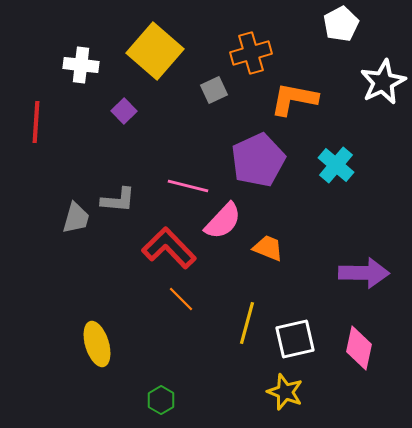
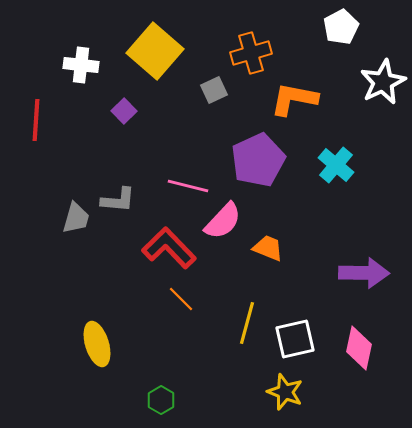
white pentagon: moved 3 px down
red line: moved 2 px up
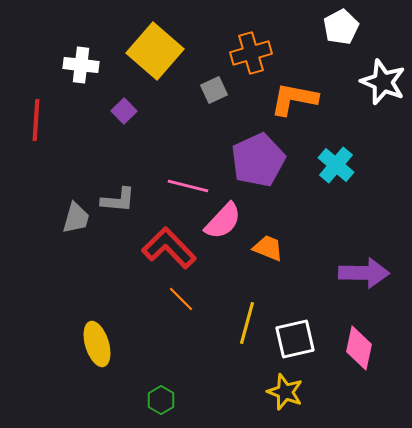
white star: rotated 24 degrees counterclockwise
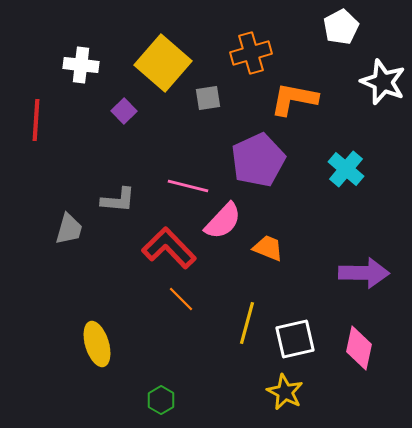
yellow square: moved 8 px right, 12 px down
gray square: moved 6 px left, 8 px down; rotated 16 degrees clockwise
cyan cross: moved 10 px right, 4 px down
gray trapezoid: moved 7 px left, 11 px down
yellow star: rotated 6 degrees clockwise
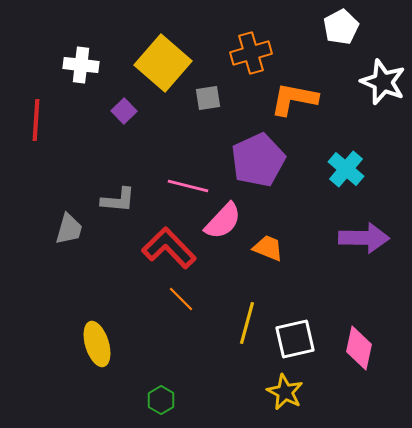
purple arrow: moved 35 px up
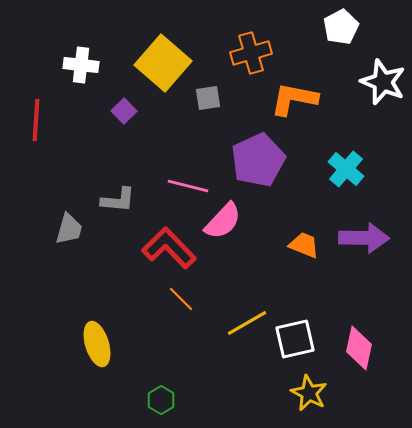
orange trapezoid: moved 36 px right, 3 px up
yellow line: rotated 45 degrees clockwise
yellow star: moved 24 px right, 1 px down
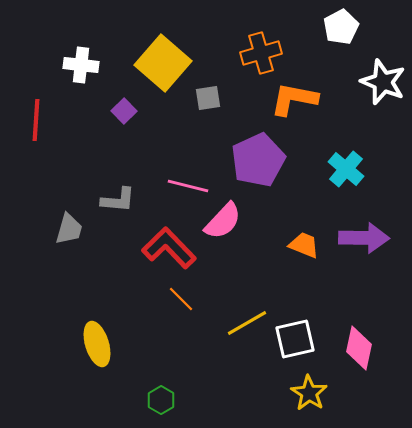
orange cross: moved 10 px right
yellow star: rotated 6 degrees clockwise
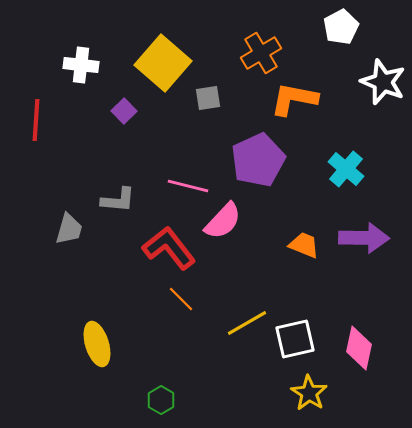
orange cross: rotated 15 degrees counterclockwise
red L-shape: rotated 6 degrees clockwise
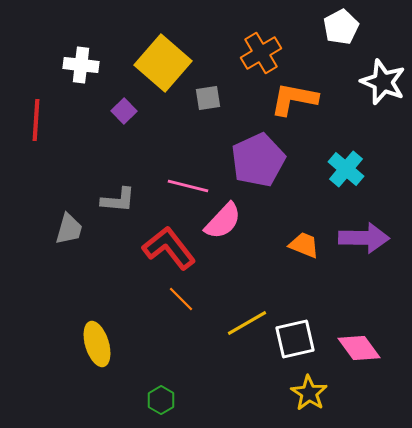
pink diamond: rotated 48 degrees counterclockwise
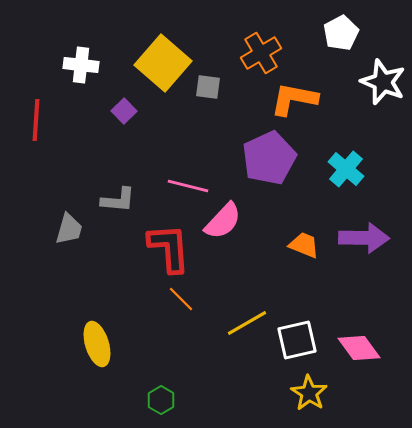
white pentagon: moved 6 px down
gray square: moved 11 px up; rotated 16 degrees clockwise
purple pentagon: moved 11 px right, 2 px up
red L-shape: rotated 34 degrees clockwise
white square: moved 2 px right, 1 px down
